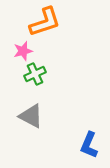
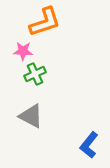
pink star: rotated 18 degrees clockwise
blue L-shape: rotated 16 degrees clockwise
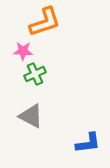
blue L-shape: moved 1 px left, 2 px up; rotated 136 degrees counterclockwise
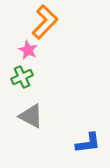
orange L-shape: rotated 28 degrees counterclockwise
pink star: moved 5 px right, 1 px up; rotated 24 degrees clockwise
green cross: moved 13 px left, 3 px down
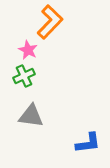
orange L-shape: moved 5 px right
green cross: moved 2 px right, 1 px up
gray triangle: rotated 20 degrees counterclockwise
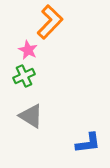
gray triangle: rotated 24 degrees clockwise
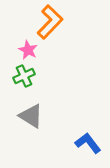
blue L-shape: rotated 120 degrees counterclockwise
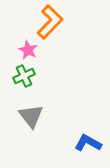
gray triangle: rotated 20 degrees clockwise
blue L-shape: rotated 24 degrees counterclockwise
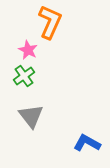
orange L-shape: rotated 20 degrees counterclockwise
green cross: rotated 10 degrees counterclockwise
blue L-shape: moved 1 px left
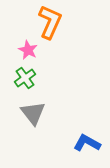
green cross: moved 1 px right, 2 px down
gray triangle: moved 2 px right, 3 px up
